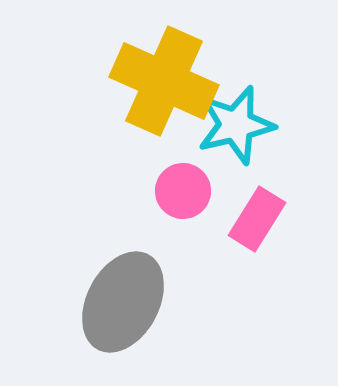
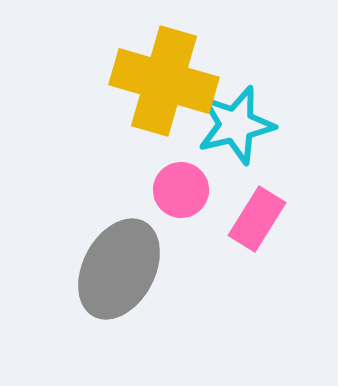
yellow cross: rotated 8 degrees counterclockwise
pink circle: moved 2 px left, 1 px up
gray ellipse: moved 4 px left, 33 px up
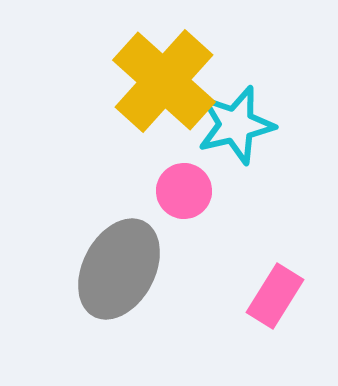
yellow cross: rotated 26 degrees clockwise
pink circle: moved 3 px right, 1 px down
pink rectangle: moved 18 px right, 77 px down
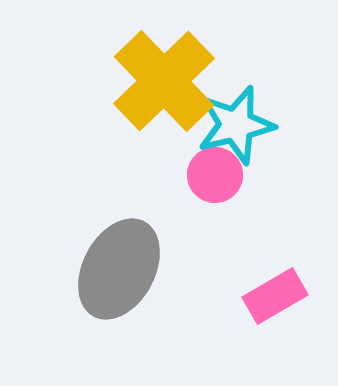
yellow cross: rotated 4 degrees clockwise
pink circle: moved 31 px right, 16 px up
pink rectangle: rotated 28 degrees clockwise
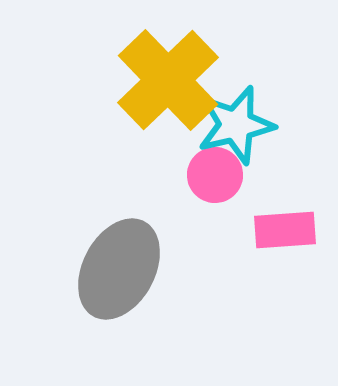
yellow cross: moved 4 px right, 1 px up
pink rectangle: moved 10 px right, 66 px up; rotated 26 degrees clockwise
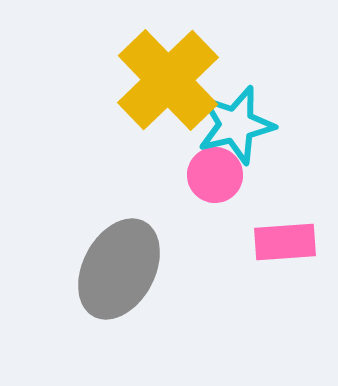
pink rectangle: moved 12 px down
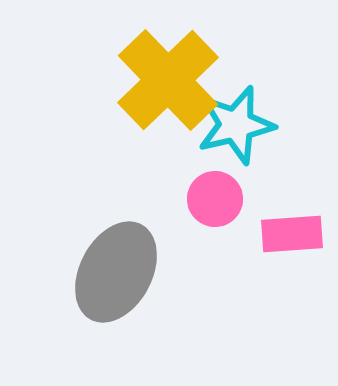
pink circle: moved 24 px down
pink rectangle: moved 7 px right, 8 px up
gray ellipse: moved 3 px left, 3 px down
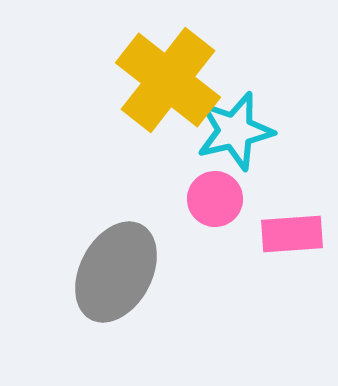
yellow cross: rotated 8 degrees counterclockwise
cyan star: moved 1 px left, 6 px down
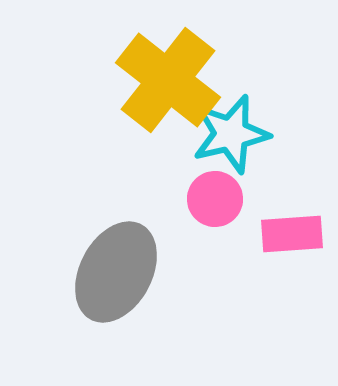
cyan star: moved 4 px left, 3 px down
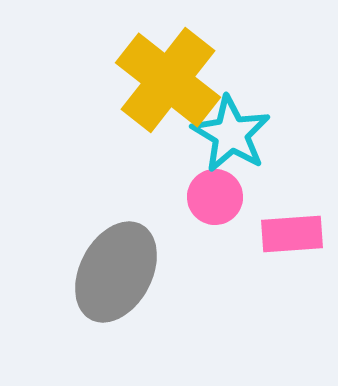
cyan star: rotated 28 degrees counterclockwise
pink circle: moved 2 px up
